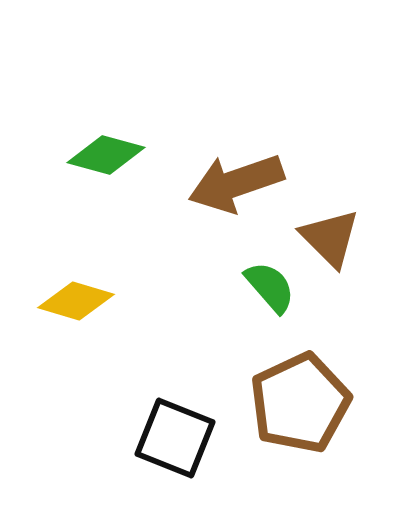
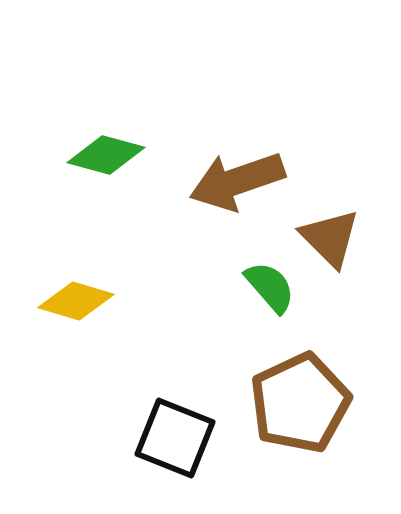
brown arrow: moved 1 px right, 2 px up
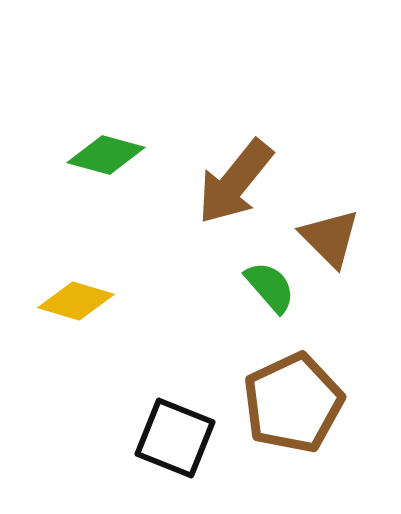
brown arrow: moved 2 px left, 1 px down; rotated 32 degrees counterclockwise
brown pentagon: moved 7 px left
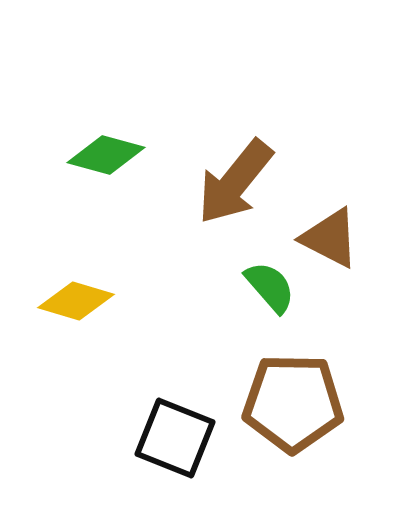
brown triangle: rotated 18 degrees counterclockwise
brown pentagon: rotated 26 degrees clockwise
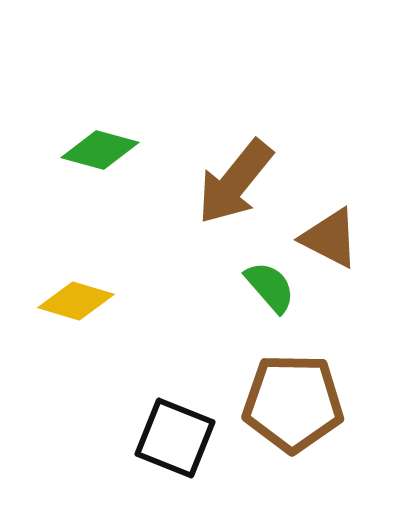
green diamond: moved 6 px left, 5 px up
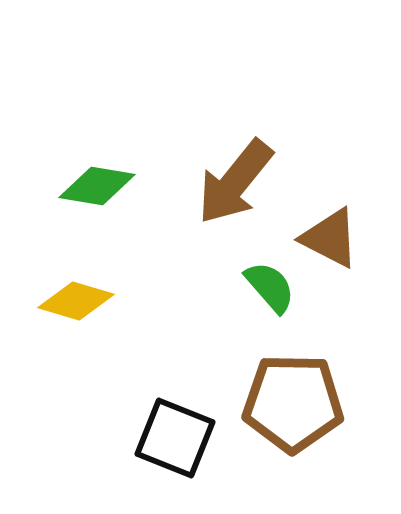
green diamond: moved 3 px left, 36 px down; rotated 6 degrees counterclockwise
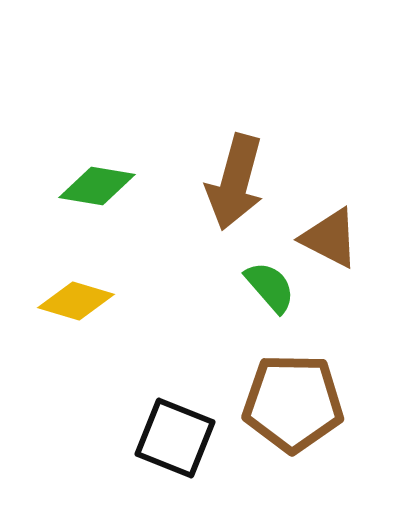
brown arrow: rotated 24 degrees counterclockwise
